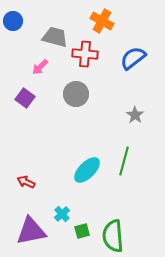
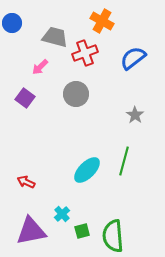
blue circle: moved 1 px left, 2 px down
red cross: moved 1 px up; rotated 25 degrees counterclockwise
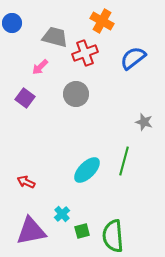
gray star: moved 9 px right, 7 px down; rotated 18 degrees counterclockwise
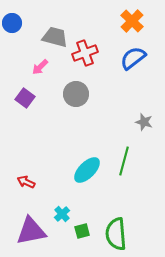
orange cross: moved 30 px right; rotated 15 degrees clockwise
green semicircle: moved 3 px right, 2 px up
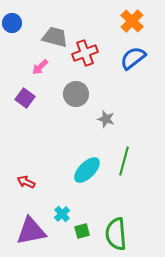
gray star: moved 38 px left, 3 px up
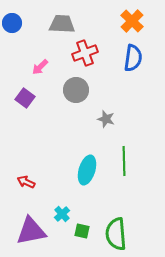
gray trapezoid: moved 7 px right, 13 px up; rotated 12 degrees counterclockwise
blue semicircle: rotated 136 degrees clockwise
gray circle: moved 4 px up
green line: rotated 16 degrees counterclockwise
cyan ellipse: rotated 28 degrees counterclockwise
green square: rotated 28 degrees clockwise
